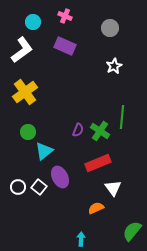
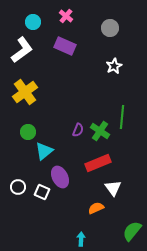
pink cross: moved 1 px right; rotated 16 degrees clockwise
white square: moved 3 px right, 5 px down; rotated 14 degrees counterclockwise
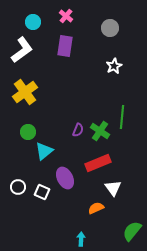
purple rectangle: rotated 75 degrees clockwise
purple ellipse: moved 5 px right, 1 px down
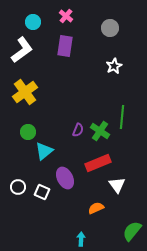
white triangle: moved 4 px right, 3 px up
